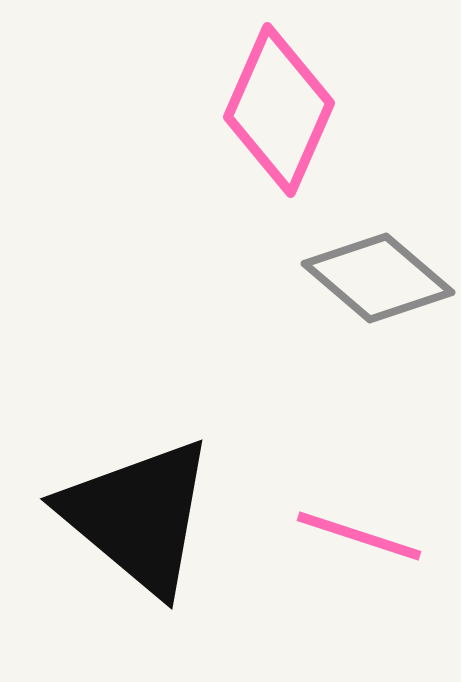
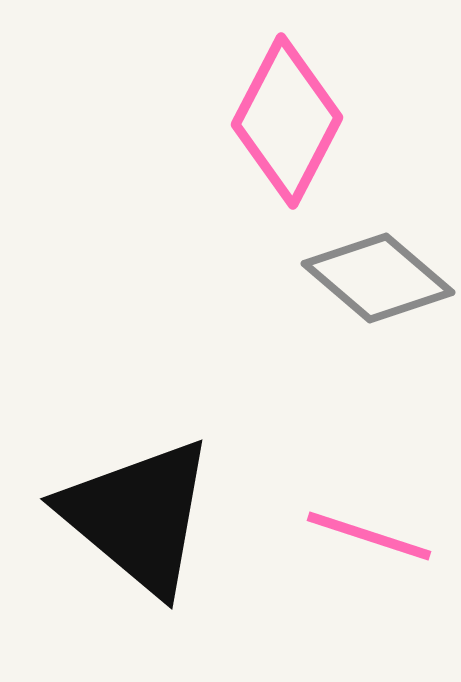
pink diamond: moved 8 px right, 11 px down; rotated 4 degrees clockwise
pink line: moved 10 px right
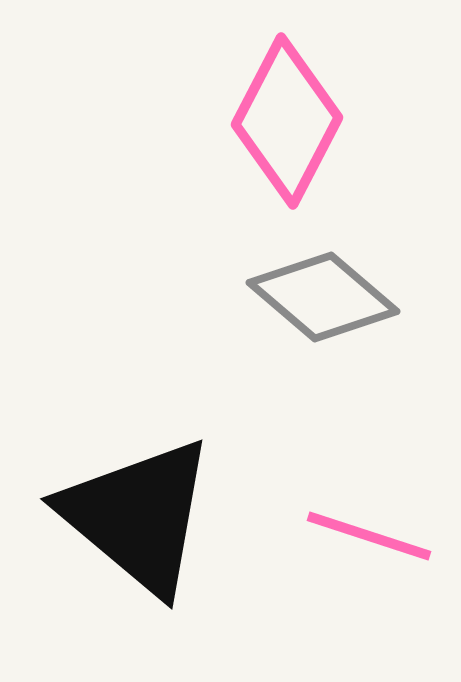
gray diamond: moved 55 px left, 19 px down
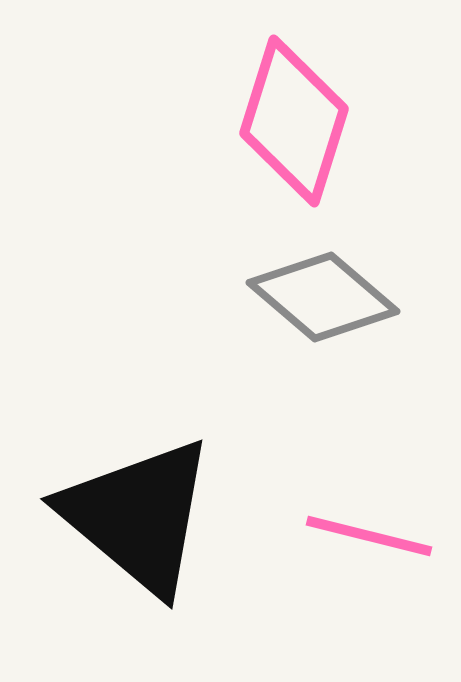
pink diamond: moved 7 px right; rotated 10 degrees counterclockwise
pink line: rotated 4 degrees counterclockwise
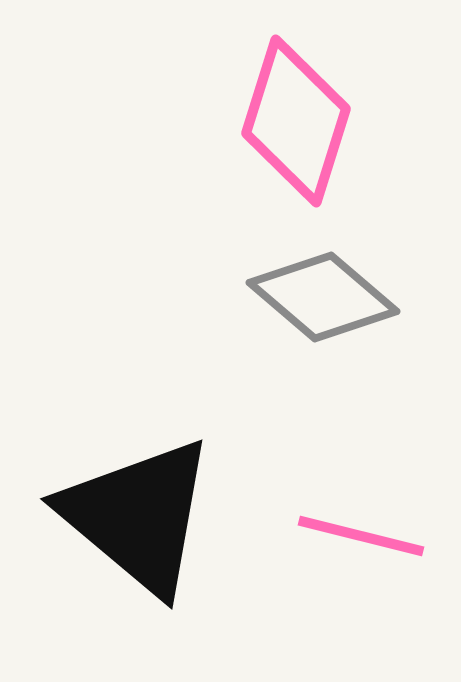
pink diamond: moved 2 px right
pink line: moved 8 px left
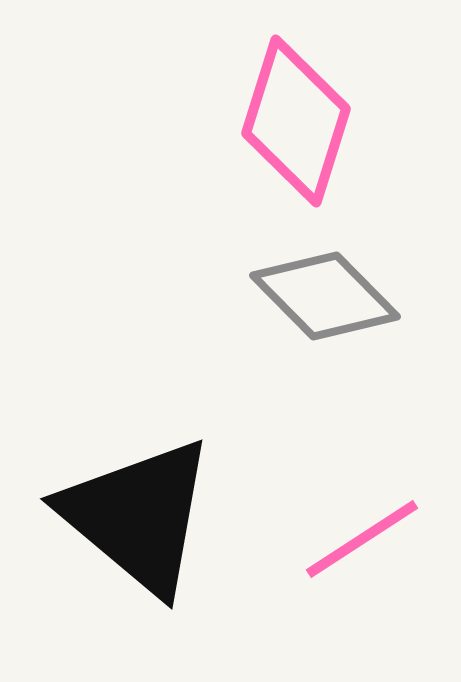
gray diamond: moved 2 px right, 1 px up; rotated 5 degrees clockwise
pink line: moved 1 px right, 3 px down; rotated 47 degrees counterclockwise
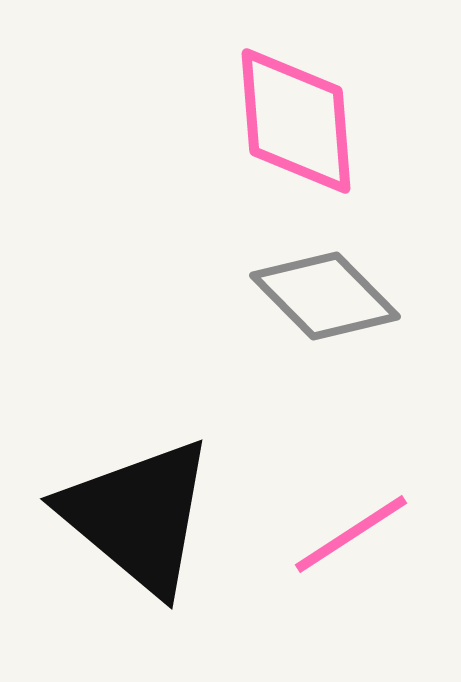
pink diamond: rotated 22 degrees counterclockwise
pink line: moved 11 px left, 5 px up
